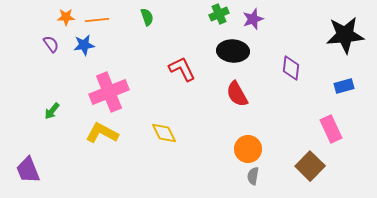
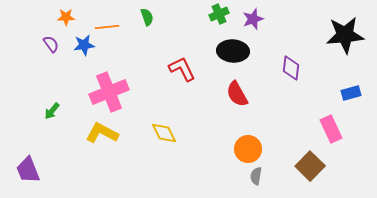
orange line: moved 10 px right, 7 px down
blue rectangle: moved 7 px right, 7 px down
gray semicircle: moved 3 px right
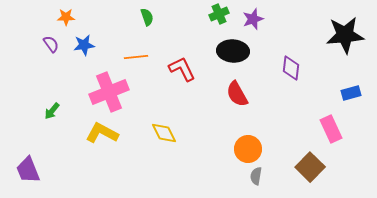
orange line: moved 29 px right, 30 px down
brown square: moved 1 px down
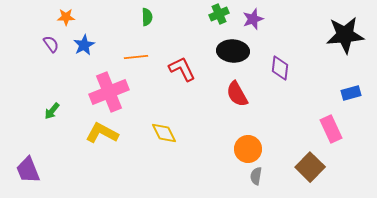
green semicircle: rotated 18 degrees clockwise
blue star: rotated 20 degrees counterclockwise
purple diamond: moved 11 px left
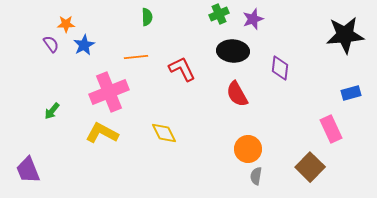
orange star: moved 7 px down
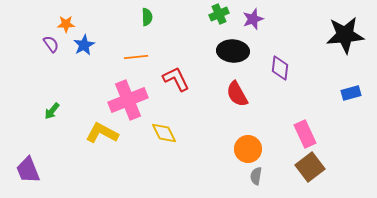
red L-shape: moved 6 px left, 10 px down
pink cross: moved 19 px right, 8 px down
pink rectangle: moved 26 px left, 5 px down
brown square: rotated 8 degrees clockwise
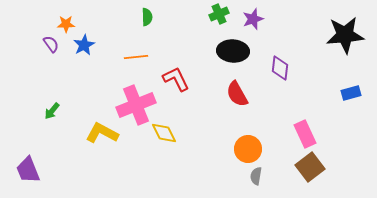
pink cross: moved 8 px right, 5 px down
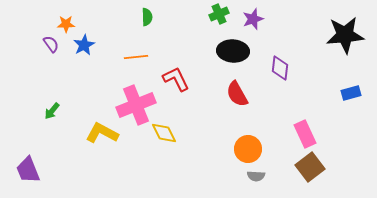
gray semicircle: rotated 96 degrees counterclockwise
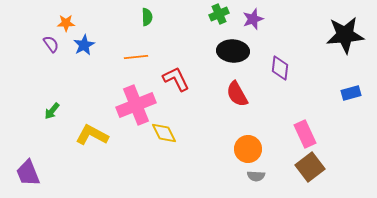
orange star: moved 1 px up
yellow L-shape: moved 10 px left, 2 px down
purple trapezoid: moved 3 px down
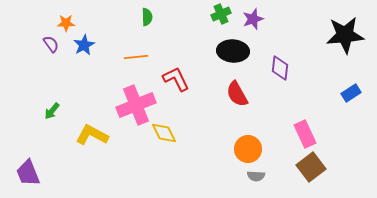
green cross: moved 2 px right
blue rectangle: rotated 18 degrees counterclockwise
brown square: moved 1 px right
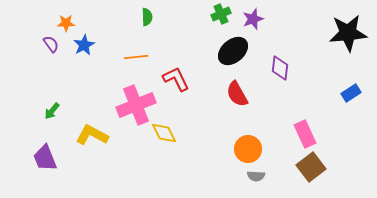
black star: moved 3 px right, 2 px up
black ellipse: rotated 44 degrees counterclockwise
purple trapezoid: moved 17 px right, 15 px up
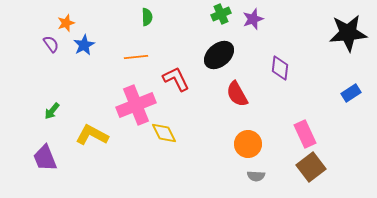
orange star: rotated 18 degrees counterclockwise
black ellipse: moved 14 px left, 4 px down
orange circle: moved 5 px up
